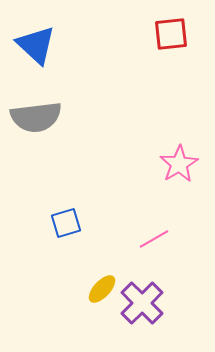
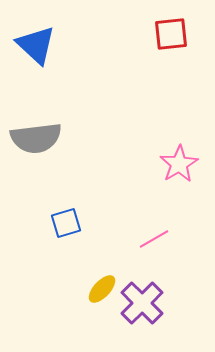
gray semicircle: moved 21 px down
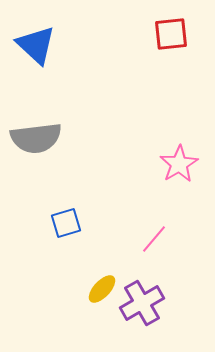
pink line: rotated 20 degrees counterclockwise
purple cross: rotated 15 degrees clockwise
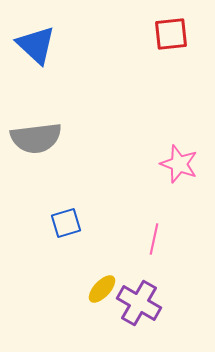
pink star: rotated 21 degrees counterclockwise
pink line: rotated 28 degrees counterclockwise
purple cross: moved 3 px left; rotated 30 degrees counterclockwise
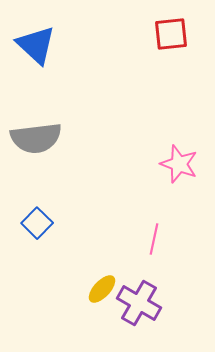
blue square: moved 29 px left; rotated 28 degrees counterclockwise
